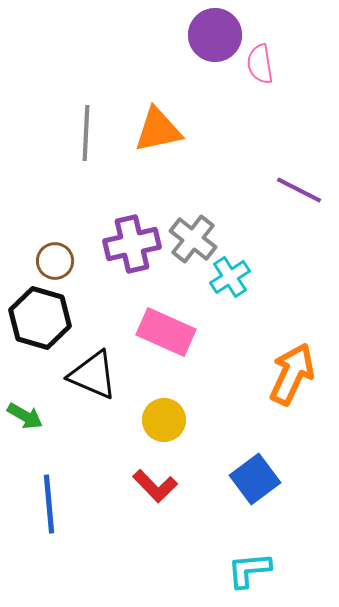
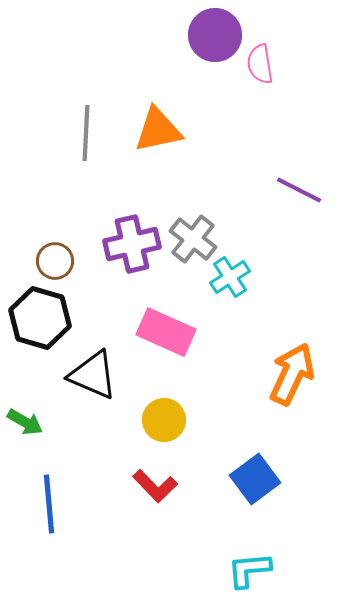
green arrow: moved 6 px down
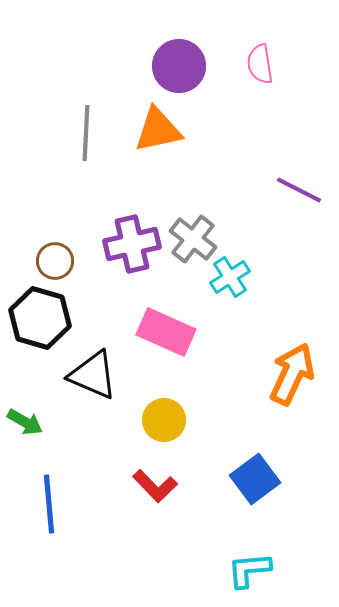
purple circle: moved 36 px left, 31 px down
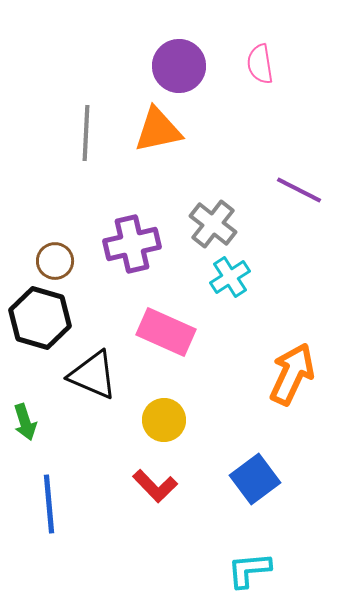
gray cross: moved 20 px right, 15 px up
green arrow: rotated 42 degrees clockwise
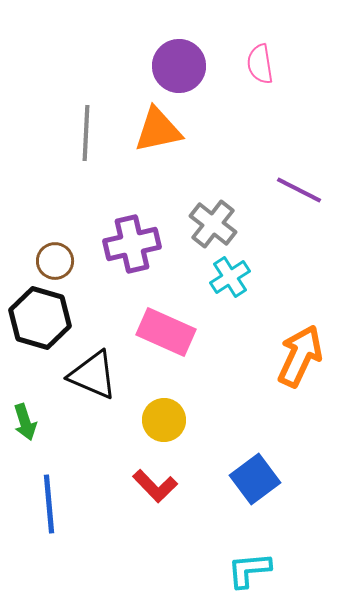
orange arrow: moved 8 px right, 18 px up
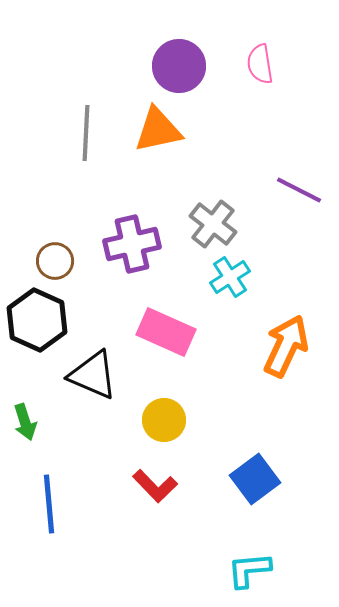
black hexagon: moved 3 px left, 2 px down; rotated 8 degrees clockwise
orange arrow: moved 14 px left, 10 px up
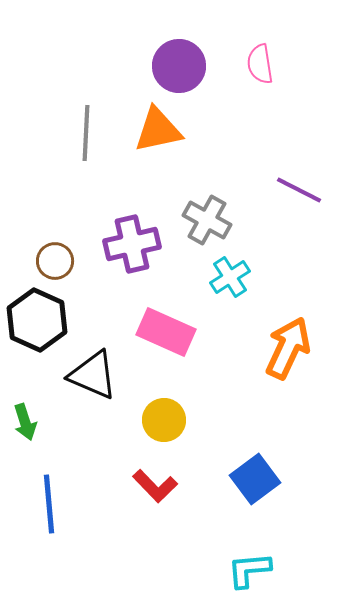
gray cross: moved 6 px left, 4 px up; rotated 9 degrees counterclockwise
orange arrow: moved 2 px right, 2 px down
